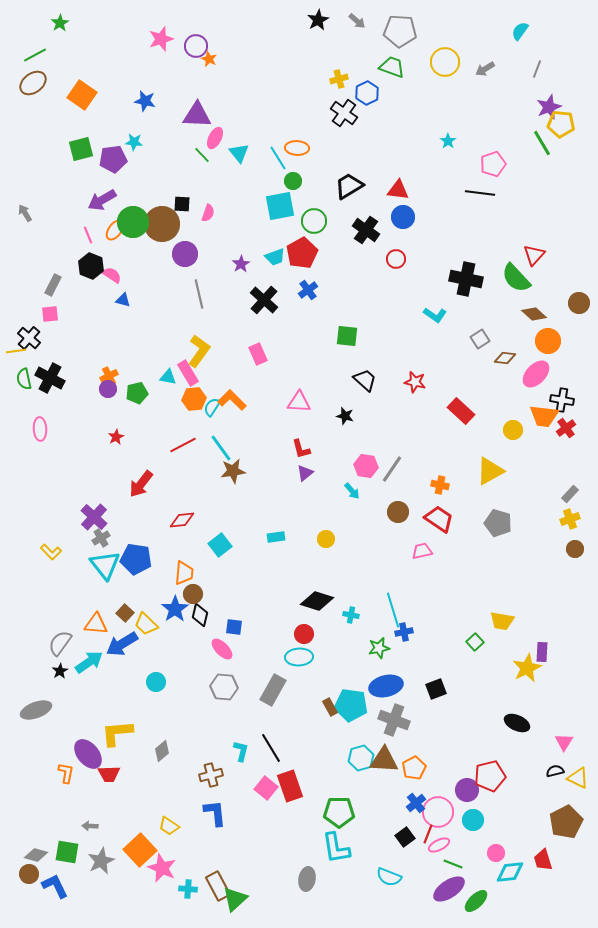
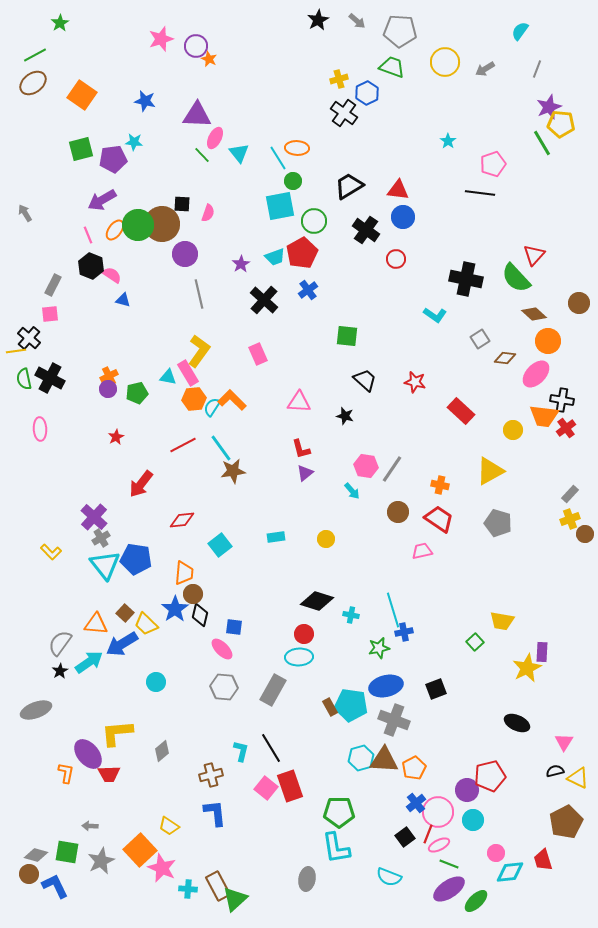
green circle at (133, 222): moved 5 px right, 3 px down
brown circle at (575, 549): moved 10 px right, 15 px up
green line at (453, 864): moved 4 px left
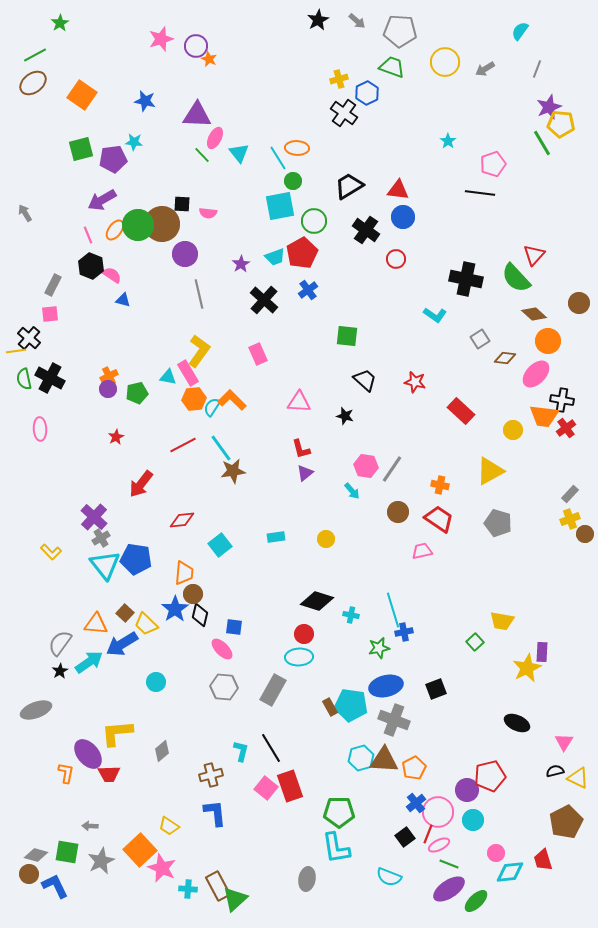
pink semicircle at (208, 213): rotated 78 degrees clockwise
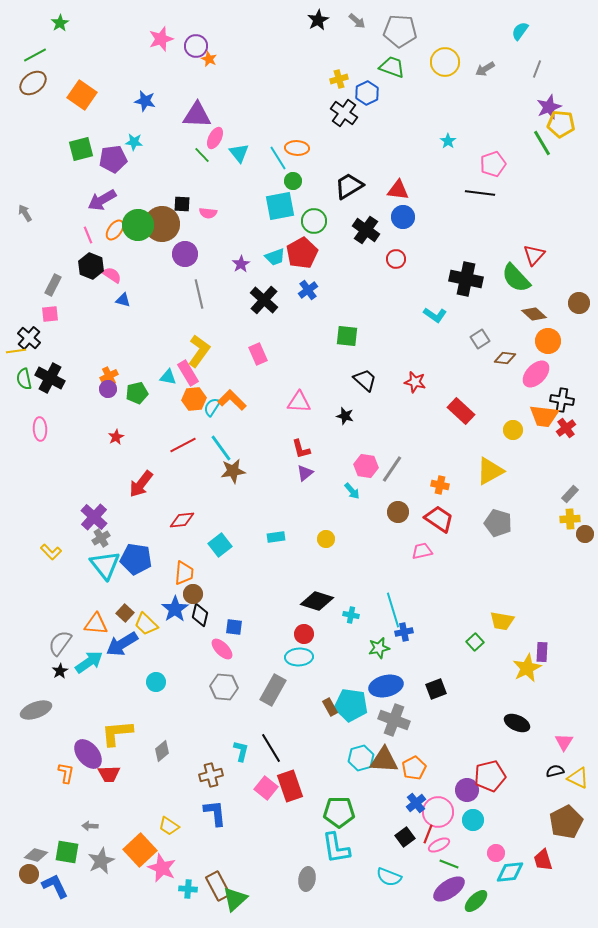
yellow cross at (570, 519): rotated 18 degrees clockwise
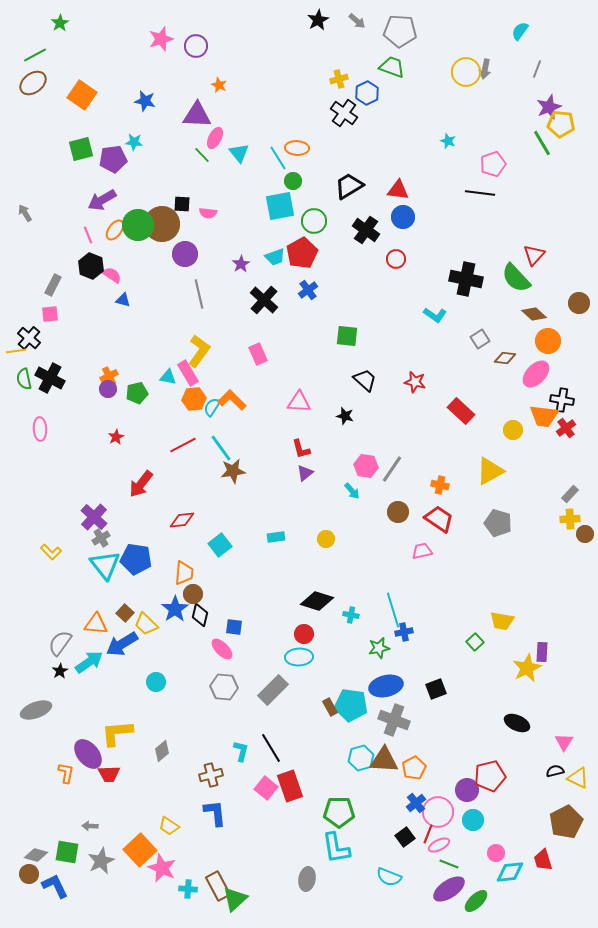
orange star at (209, 59): moved 10 px right, 26 px down
yellow circle at (445, 62): moved 21 px right, 10 px down
gray arrow at (485, 69): rotated 48 degrees counterclockwise
cyan star at (448, 141): rotated 14 degrees counterclockwise
gray rectangle at (273, 690): rotated 16 degrees clockwise
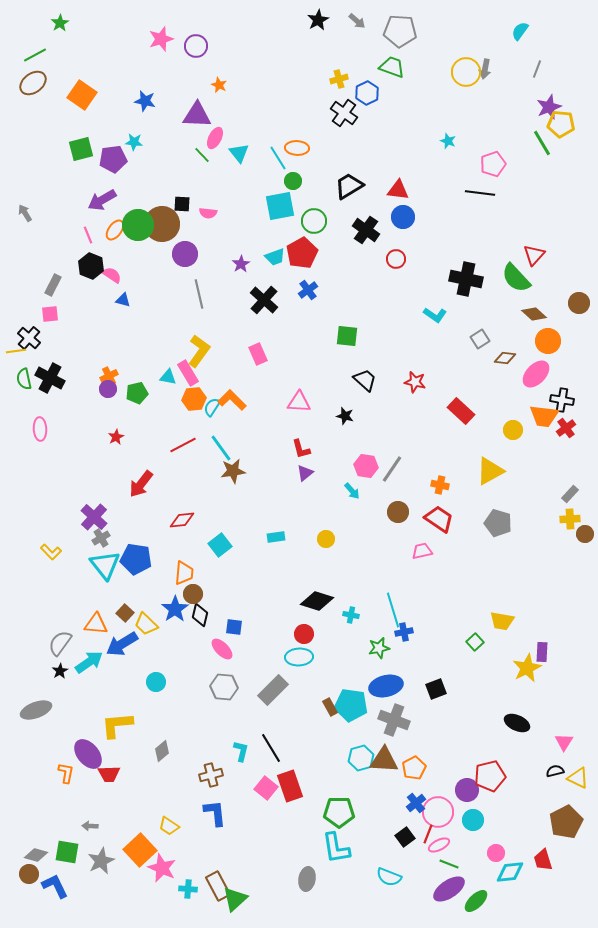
yellow L-shape at (117, 733): moved 8 px up
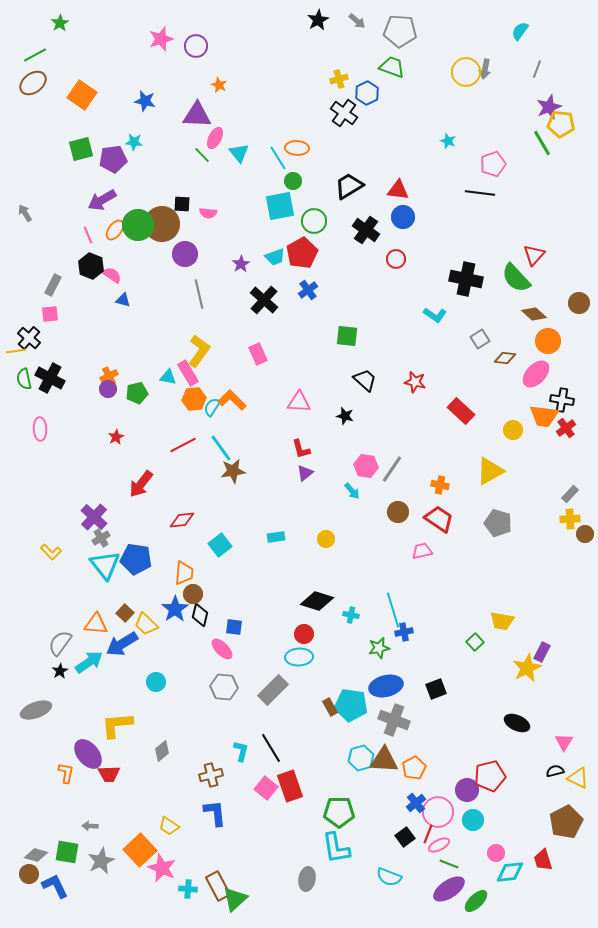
purple rectangle at (542, 652): rotated 24 degrees clockwise
